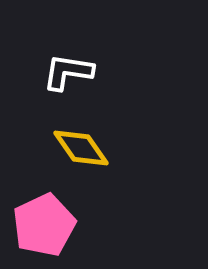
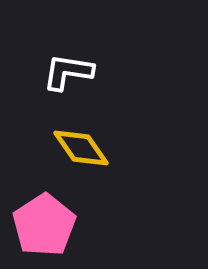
pink pentagon: rotated 8 degrees counterclockwise
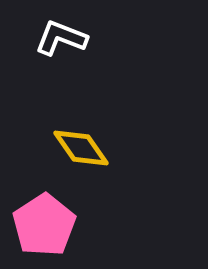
white L-shape: moved 7 px left, 34 px up; rotated 12 degrees clockwise
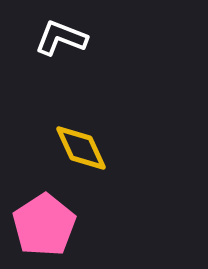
yellow diamond: rotated 10 degrees clockwise
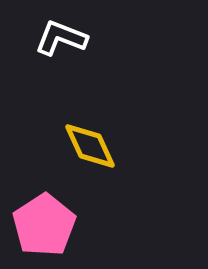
yellow diamond: moved 9 px right, 2 px up
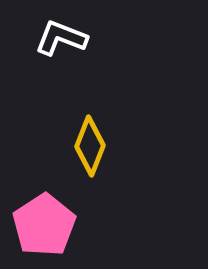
yellow diamond: rotated 46 degrees clockwise
